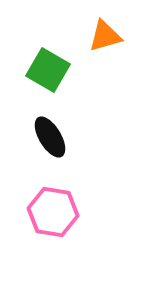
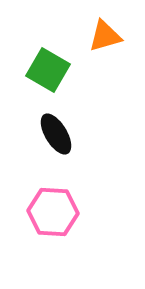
black ellipse: moved 6 px right, 3 px up
pink hexagon: rotated 6 degrees counterclockwise
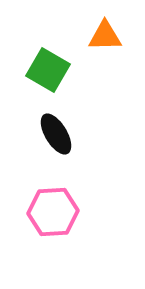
orange triangle: rotated 15 degrees clockwise
pink hexagon: rotated 6 degrees counterclockwise
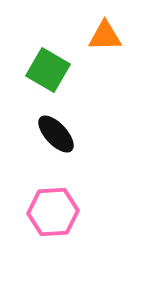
black ellipse: rotated 12 degrees counterclockwise
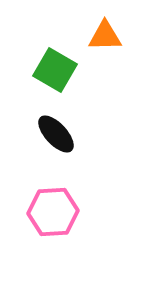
green square: moved 7 px right
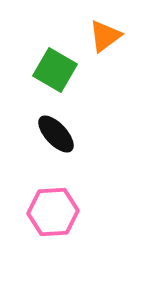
orange triangle: rotated 36 degrees counterclockwise
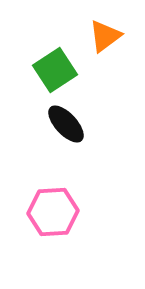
green square: rotated 27 degrees clockwise
black ellipse: moved 10 px right, 10 px up
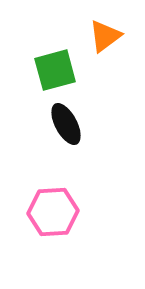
green square: rotated 18 degrees clockwise
black ellipse: rotated 15 degrees clockwise
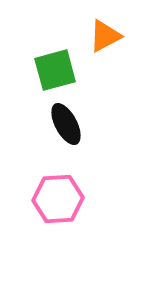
orange triangle: rotated 9 degrees clockwise
pink hexagon: moved 5 px right, 13 px up
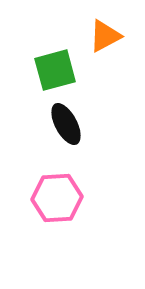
pink hexagon: moved 1 px left, 1 px up
